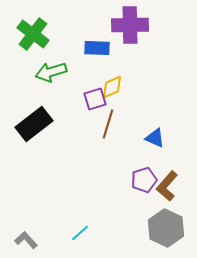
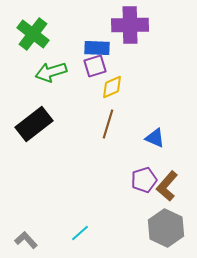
purple square: moved 33 px up
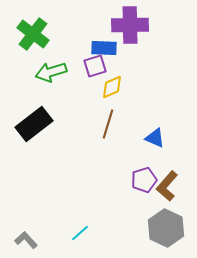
blue rectangle: moved 7 px right
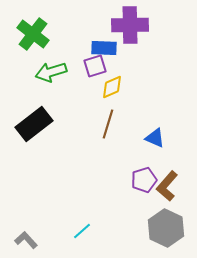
cyan line: moved 2 px right, 2 px up
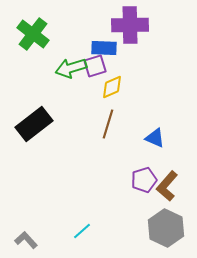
green arrow: moved 20 px right, 4 px up
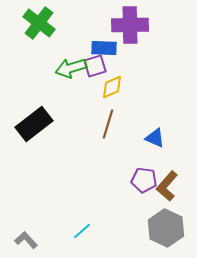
green cross: moved 6 px right, 11 px up
purple pentagon: rotated 25 degrees clockwise
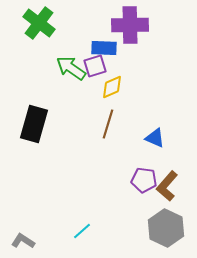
green arrow: rotated 52 degrees clockwise
black rectangle: rotated 36 degrees counterclockwise
gray L-shape: moved 3 px left, 1 px down; rotated 15 degrees counterclockwise
